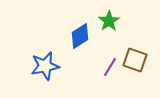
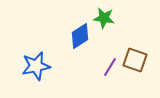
green star: moved 5 px left, 3 px up; rotated 30 degrees counterclockwise
blue star: moved 9 px left
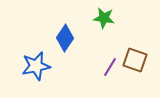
blue diamond: moved 15 px left, 2 px down; rotated 24 degrees counterclockwise
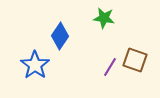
blue diamond: moved 5 px left, 2 px up
blue star: moved 1 px left, 1 px up; rotated 24 degrees counterclockwise
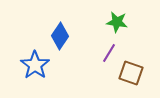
green star: moved 13 px right, 4 px down
brown square: moved 4 px left, 13 px down
purple line: moved 1 px left, 14 px up
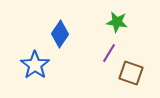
blue diamond: moved 2 px up
